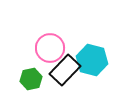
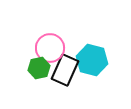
black rectangle: rotated 20 degrees counterclockwise
green hexagon: moved 8 px right, 11 px up
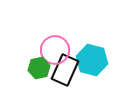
pink circle: moved 5 px right, 2 px down
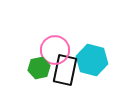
black rectangle: rotated 12 degrees counterclockwise
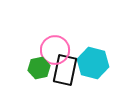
cyan hexagon: moved 1 px right, 3 px down
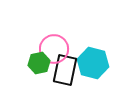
pink circle: moved 1 px left, 1 px up
green hexagon: moved 5 px up
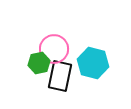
black rectangle: moved 5 px left, 6 px down
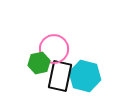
cyan hexagon: moved 8 px left, 13 px down
